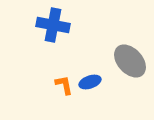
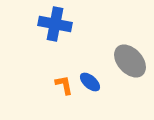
blue cross: moved 2 px right, 1 px up
blue ellipse: rotated 60 degrees clockwise
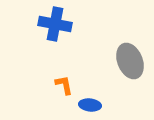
gray ellipse: rotated 20 degrees clockwise
blue ellipse: moved 23 px down; rotated 35 degrees counterclockwise
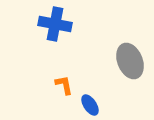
blue ellipse: rotated 50 degrees clockwise
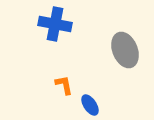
gray ellipse: moved 5 px left, 11 px up
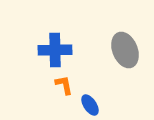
blue cross: moved 26 px down; rotated 12 degrees counterclockwise
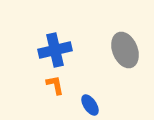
blue cross: rotated 12 degrees counterclockwise
orange L-shape: moved 9 px left
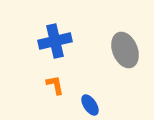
blue cross: moved 9 px up
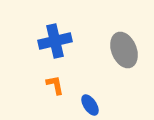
gray ellipse: moved 1 px left
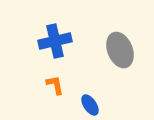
gray ellipse: moved 4 px left
